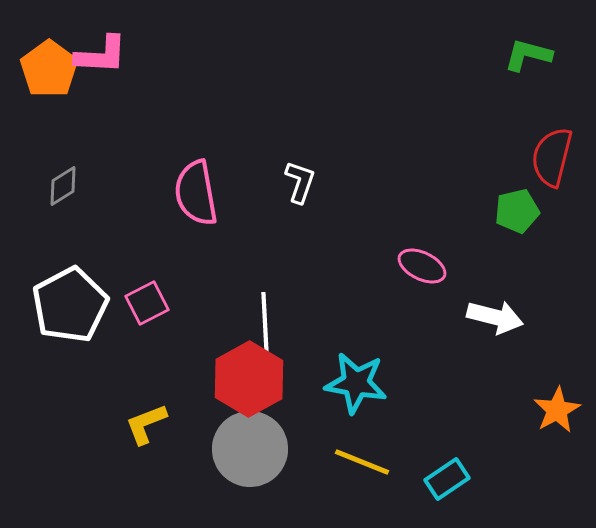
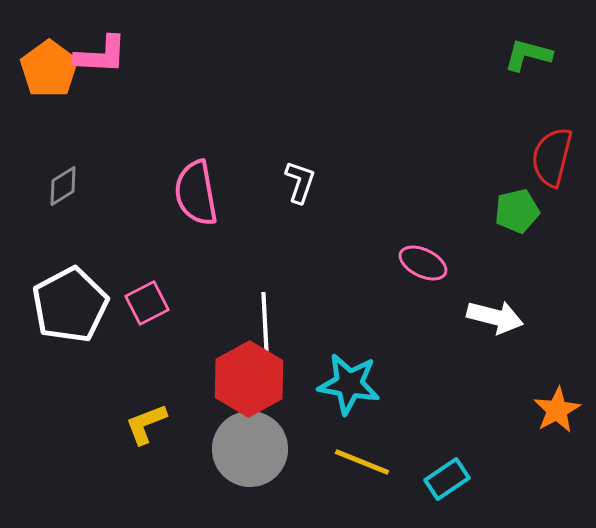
pink ellipse: moved 1 px right, 3 px up
cyan star: moved 7 px left, 1 px down
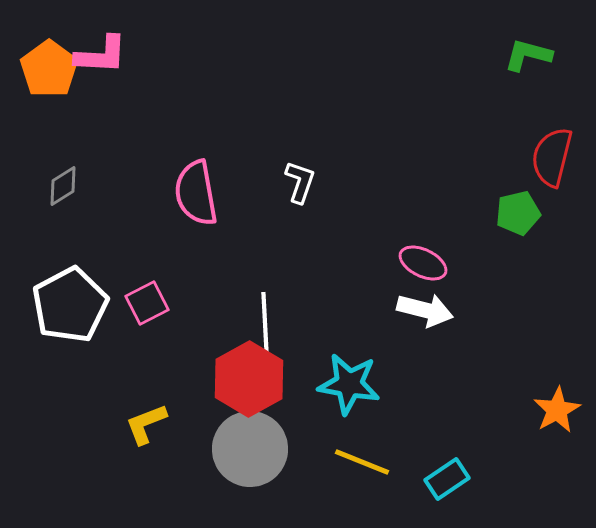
green pentagon: moved 1 px right, 2 px down
white arrow: moved 70 px left, 7 px up
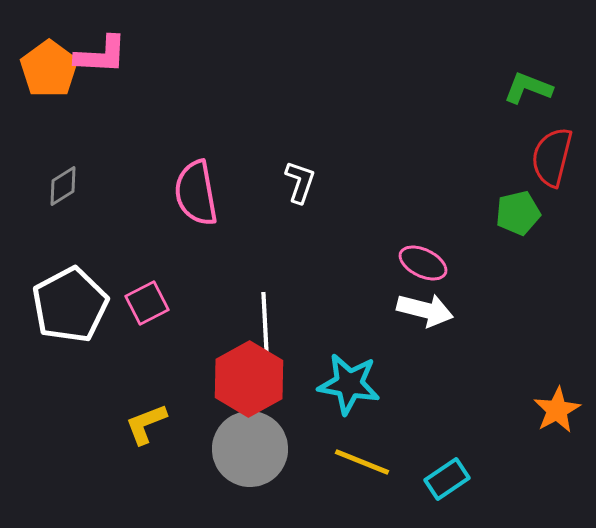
green L-shape: moved 33 px down; rotated 6 degrees clockwise
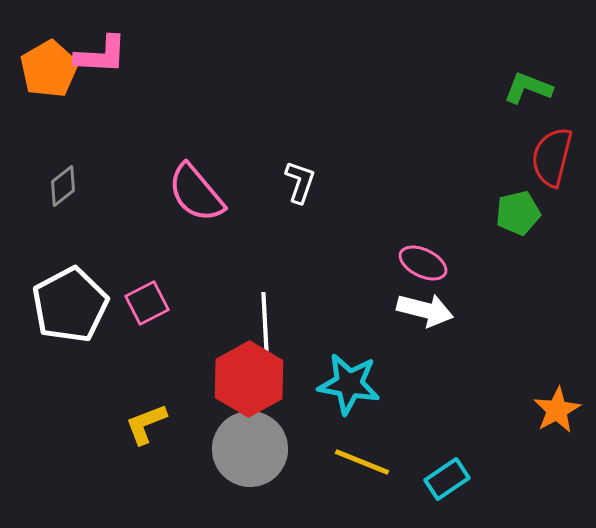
orange pentagon: rotated 6 degrees clockwise
gray diamond: rotated 6 degrees counterclockwise
pink semicircle: rotated 30 degrees counterclockwise
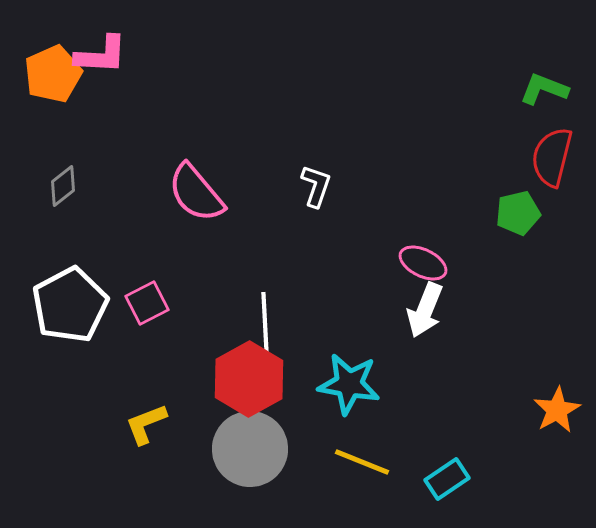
orange pentagon: moved 4 px right, 5 px down; rotated 6 degrees clockwise
green L-shape: moved 16 px right, 1 px down
white L-shape: moved 16 px right, 4 px down
white arrow: rotated 98 degrees clockwise
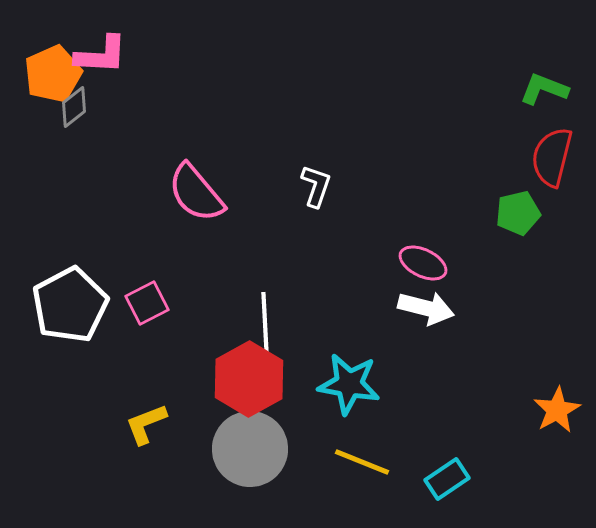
gray diamond: moved 11 px right, 79 px up
white arrow: moved 1 px right, 2 px up; rotated 98 degrees counterclockwise
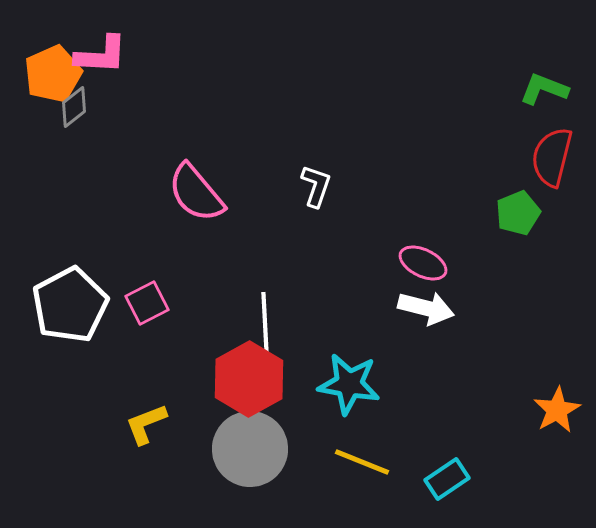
green pentagon: rotated 9 degrees counterclockwise
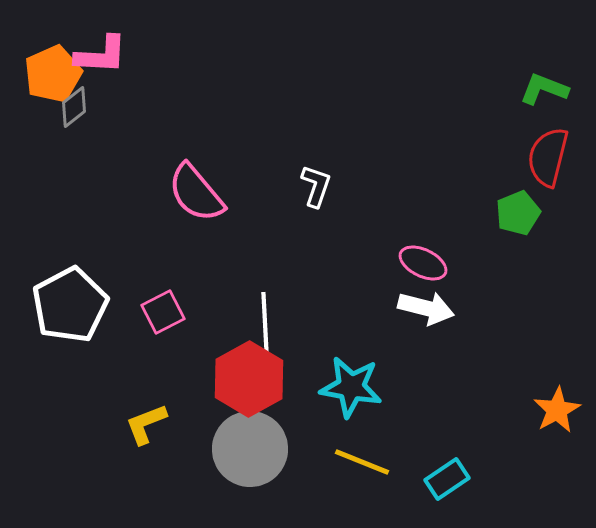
red semicircle: moved 4 px left
pink square: moved 16 px right, 9 px down
cyan star: moved 2 px right, 3 px down
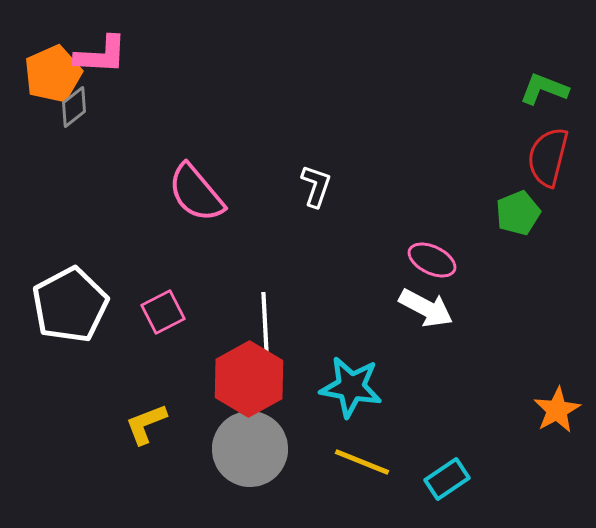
pink ellipse: moved 9 px right, 3 px up
white arrow: rotated 14 degrees clockwise
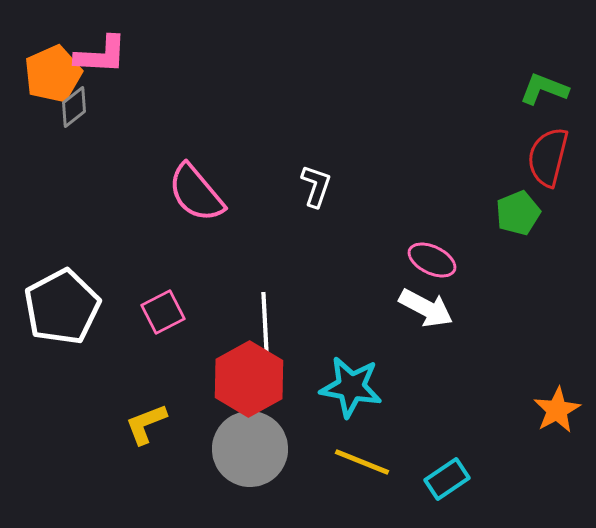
white pentagon: moved 8 px left, 2 px down
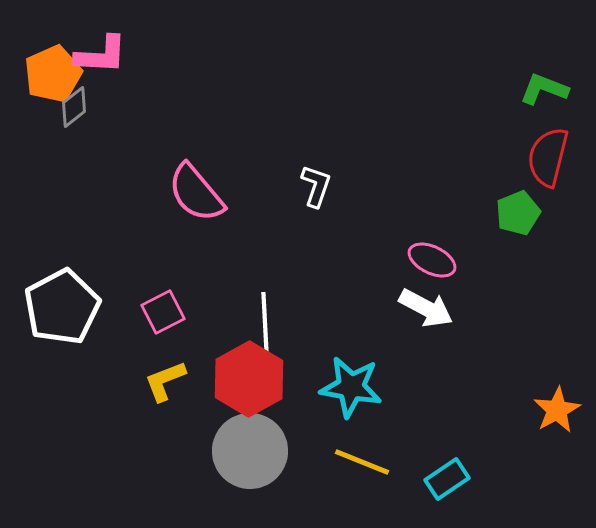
yellow L-shape: moved 19 px right, 43 px up
gray circle: moved 2 px down
